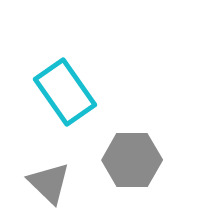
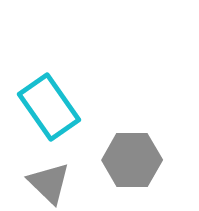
cyan rectangle: moved 16 px left, 15 px down
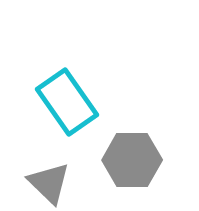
cyan rectangle: moved 18 px right, 5 px up
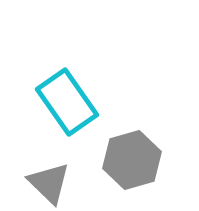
gray hexagon: rotated 16 degrees counterclockwise
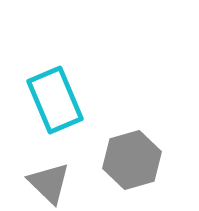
cyan rectangle: moved 12 px left, 2 px up; rotated 12 degrees clockwise
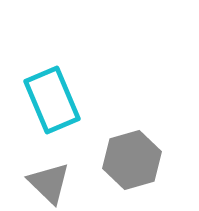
cyan rectangle: moved 3 px left
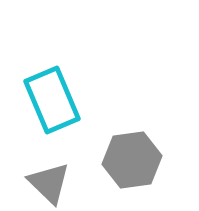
gray hexagon: rotated 8 degrees clockwise
